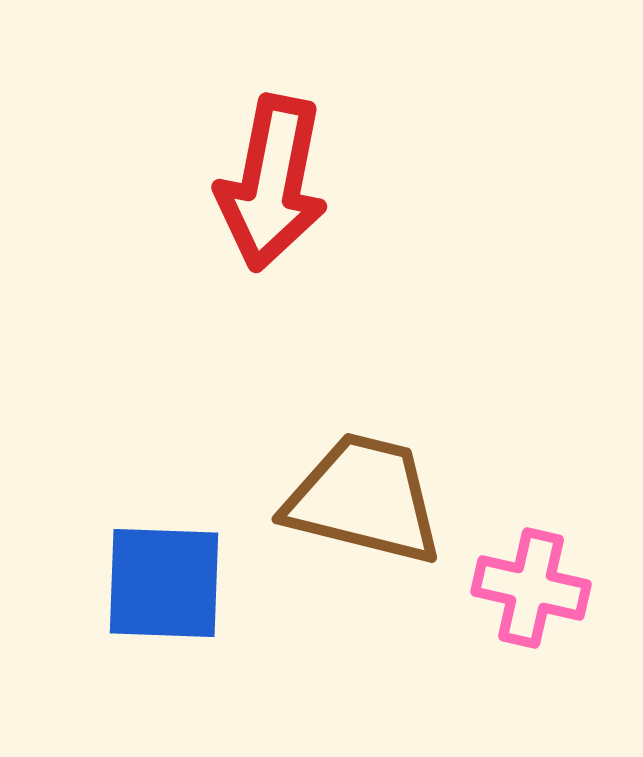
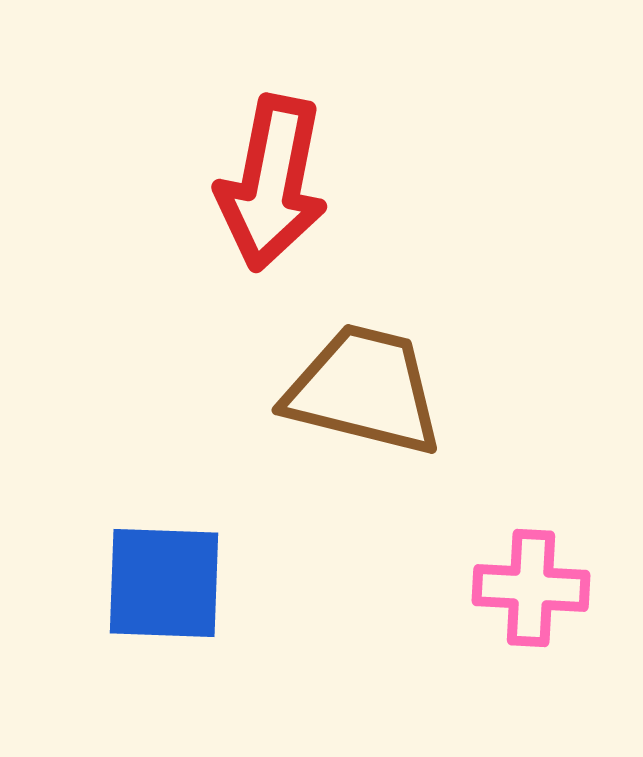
brown trapezoid: moved 109 px up
pink cross: rotated 10 degrees counterclockwise
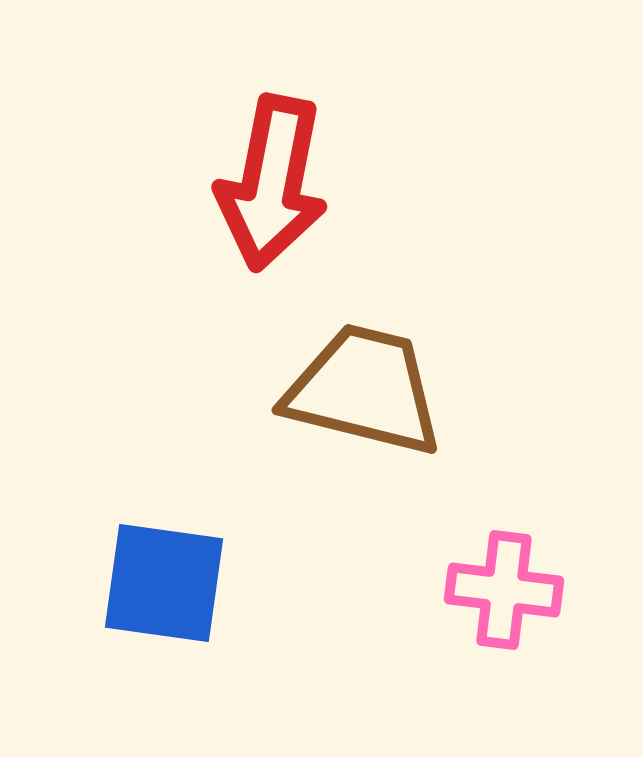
blue square: rotated 6 degrees clockwise
pink cross: moved 27 px left, 2 px down; rotated 4 degrees clockwise
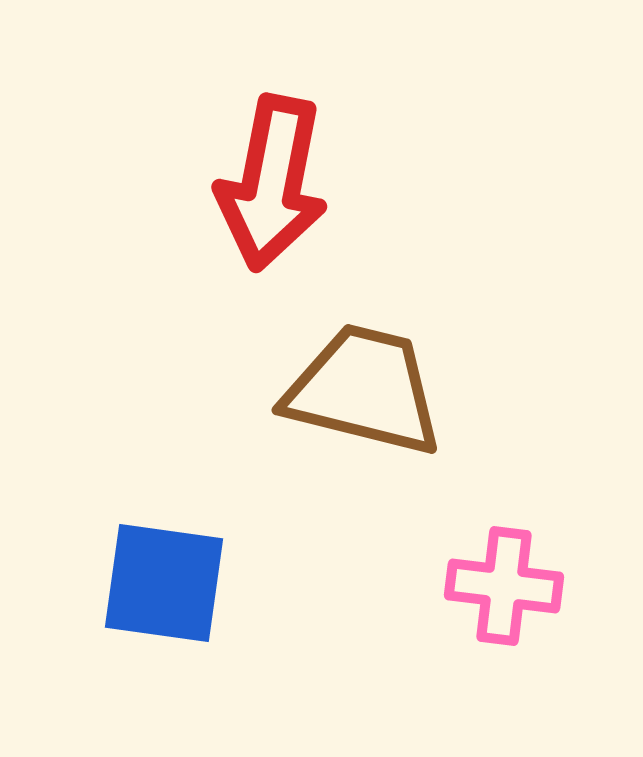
pink cross: moved 4 px up
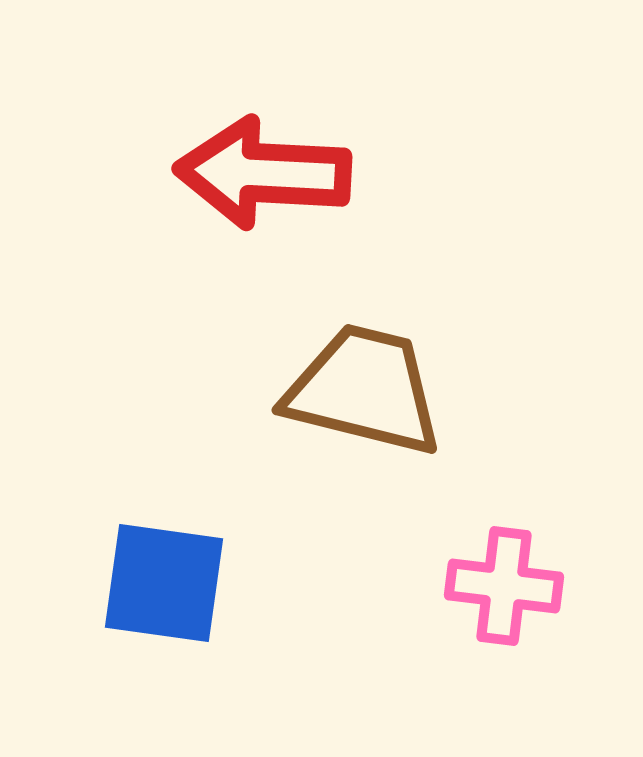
red arrow: moved 9 px left, 10 px up; rotated 82 degrees clockwise
